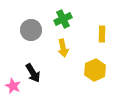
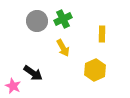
gray circle: moved 6 px right, 9 px up
yellow arrow: rotated 18 degrees counterclockwise
black arrow: rotated 24 degrees counterclockwise
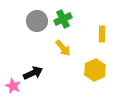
yellow arrow: rotated 12 degrees counterclockwise
black arrow: rotated 60 degrees counterclockwise
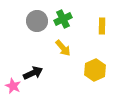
yellow rectangle: moved 8 px up
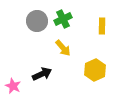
black arrow: moved 9 px right, 1 px down
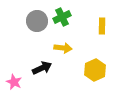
green cross: moved 1 px left, 2 px up
yellow arrow: rotated 42 degrees counterclockwise
black arrow: moved 6 px up
pink star: moved 1 px right, 4 px up
